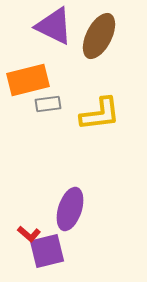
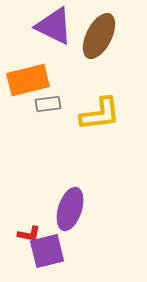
red L-shape: rotated 30 degrees counterclockwise
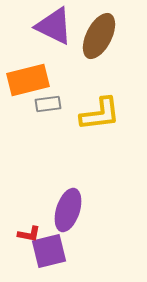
purple ellipse: moved 2 px left, 1 px down
purple square: moved 2 px right
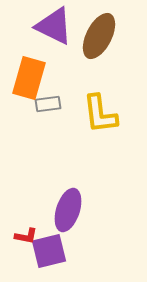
orange rectangle: moved 1 px right, 2 px up; rotated 60 degrees counterclockwise
yellow L-shape: rotated 90 degrees clockwise
red L-shape: moved 3 px left, 2 px down
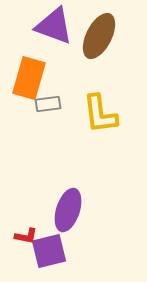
purple triangle: rotated 6 degrees counterclockwise
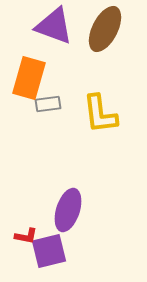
brown ellipse: moved 6 px right, 7 px up
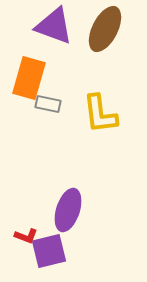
gray rectangle: rotated 20 degrees clockwise
red L-shape: rotated 10 degrees clockwise
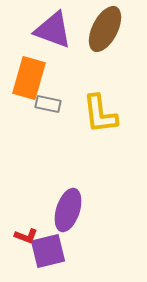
purple triangle: moved 1 px left, 4 px down
purple square: moved 1 px left
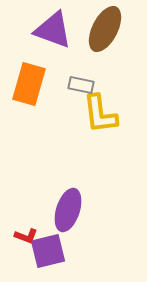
orange rectangle: moved 6 px down
gray rectangle: moved 33 px right, 19 px up
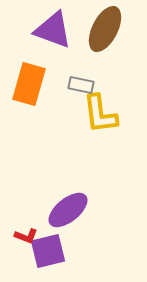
purple ellipse: rotated 33 degrees clockwise
